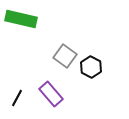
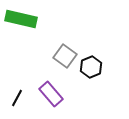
black hexagon: rotated 10 degrees clockwise
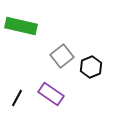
green rectangle: moved 7 px down
gray square: moved 3 px left; rotated 15 degrees clockwise
purple rectangle: rotated 15 degrees counterclockwise
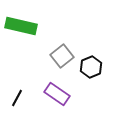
purple rectangle: moved 6 px right
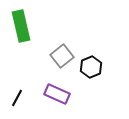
green rectangle: rotated 64 degrees clockwise
purple rectangle: rotated 10 degrees counterclockwise
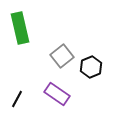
green rectangle: moved 1 px left, 2 px down
purple rectangle: rotated 10 degrees clockwise
black line: moved 1 px down
